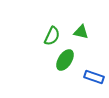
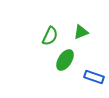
green triangle: rotated 35 degrees counterclockwise
green semicircle: moved 2 px left
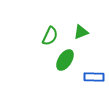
blue rectangle: rotated 18 degrees counterclockwise
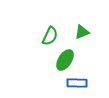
green triangle: moved 1 px right
blue rectangle: moved 17 px left, 6 px down
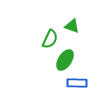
green triangle: moved 10 px left, 6 px up; rotated 42 degrees clockwise
green semicircle: moved 3 px down
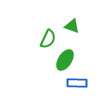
green semicircle: moved 2 px left
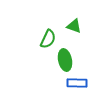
green triangle: moved 2 px right
green ellipse: rotated 45 degrees counterclockwise
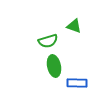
green semicircle: moved 2 px down; rotated 48 degrees clockwise
green ellipse: moved 11 px left, 6 px down
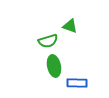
green triangle: moved 4 px left
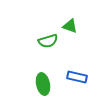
green ellipse: moved 11 px left, 18 px down
blue rectangle: moved 6 px up; rotated 12 degrees clockwise
